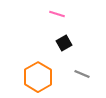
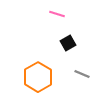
black square: moved 4 px right
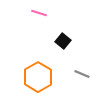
pink line: moved 18 px left, 1 px up
black square: moved 5 px left, 2 px up; rotated 21 degrees counterclockwise
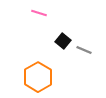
gray line: moved 2 px right, 24 px up
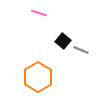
gray line: moved 3 px left
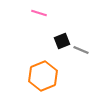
black square: moved 1 px left; rotated 28 degrees clockwise
orange hexagon: moved 5 px right, 1 px up; rotated 8 degrees clockwise
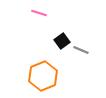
black square: rotated 14 degrees counterclockwise
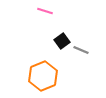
pink line: moved 6 px right, 2 px up
